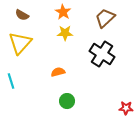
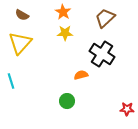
orange semicircle: moved 23 px right, 3 px down
red star: moved 1 px right, 1 px down
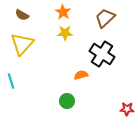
yellow triangle: moved 2 px right, 1 px down
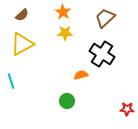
brown semicircle: rotated 72 degrees counterclockwise
yellow triangle: rotated 20 degrees clockwise
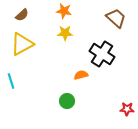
orange star: moved 1 px right, 1 px up; rotated 21 degrees counterclockwise
brown trapezoid: moved 11 px right; rotated 85 degrees clockwise
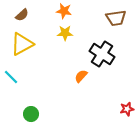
brown trapezoid: rotated 130 degrees clockwise
orange semicircle: moved 1 px down; rotated 32 degrees counterclockwise
cyan line: moved 4 px up; rotated 28 degrees counterclockwise
green circle: moved 36 px left, 13 px down
red star: rotated 16 degrees counterclockwise
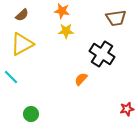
orange star: moved 2 px left
yellow star: moved 1 px right, 2 px up
orange semicircle: moved 3 px down
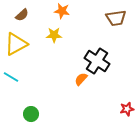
yellow star: moved 12 px left, 4 px down
yellow triangle: moved 6 px left
black cross: moved 5 px left, 7 px down
cyan line: rotated 14 degrees counterclockwise
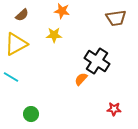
red star: moved 13 px left; rotated 16 degrees clockwise
